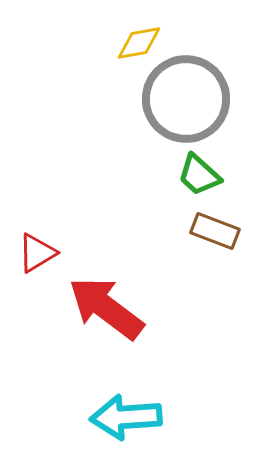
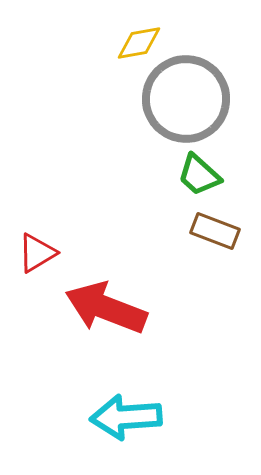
red arrow: rotated 16 degrees counterclockwise
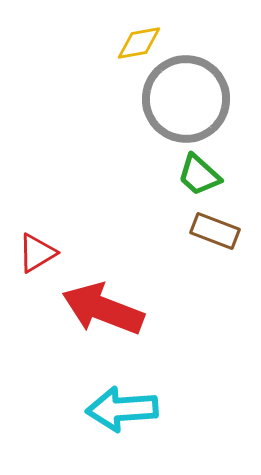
red arrow: moved 3 px left, 1 px down
cyan arrow: moved 4 px left, 8 px up
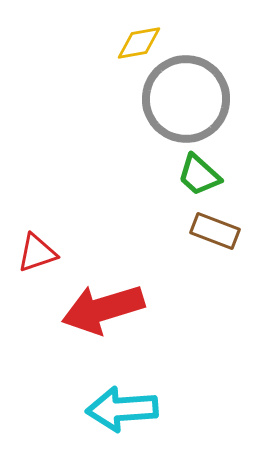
red triangle: rotated 12 degrees clockwise
red arrow: rotated 38 degrees counterclockwise
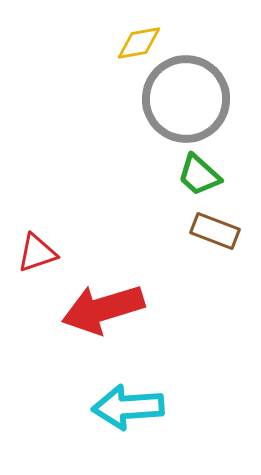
cyan arrow: moved 6 px right, 2 px up
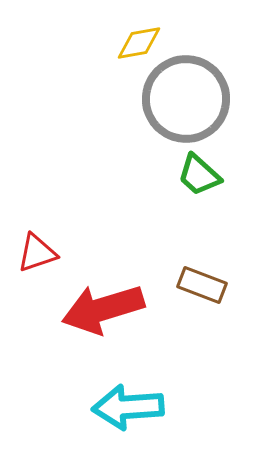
brown rectangle: moved 13 px left, 54 px down
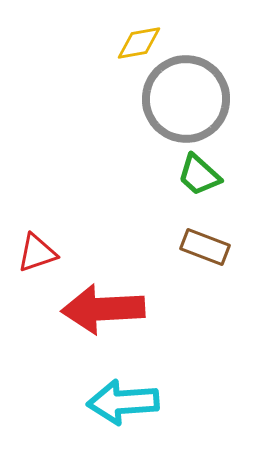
brown rectangle: moved 3 px right, 38 px up
red arrow: rotated 14 degrees clockwise
cyan arrow: moved 5 px left, 5 px up
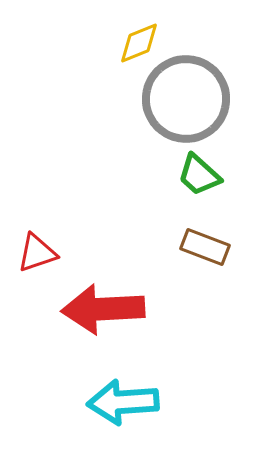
yellow diamond: rotated 12 degrees counterclockwise
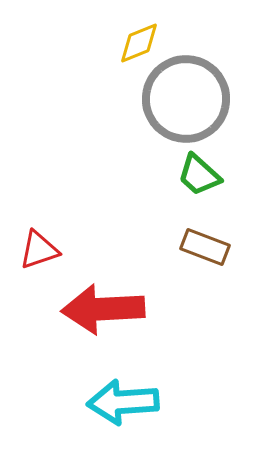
red triangle: moved 2 px right, 3 px up
